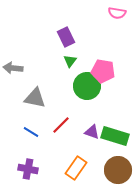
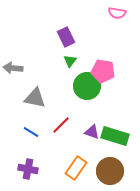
brown circle: moved 8 px left, 1 px down
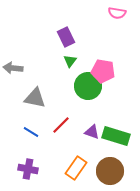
green circle: moved 1 px right
green rectangle: moved 1 px right
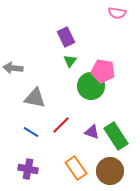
green circle: moved 3 px right
green rectangle: rotated 40 degrees clockwise
orange rectangle: rotated 70 degrees counterclockwise
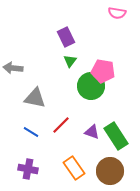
orange rectangle: moved 2 px left
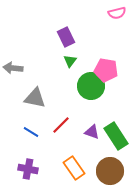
pink semicircle: rotated 24 degrees counterclockwise
pink pentagon: moved 3 px right, 1 px up
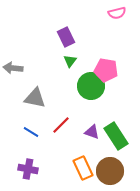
orange rectangle: moved 9 px right; rotated 10 degrees clockwise
